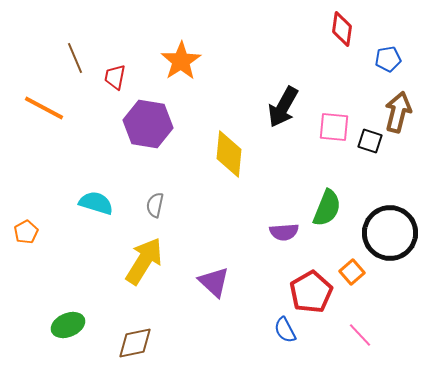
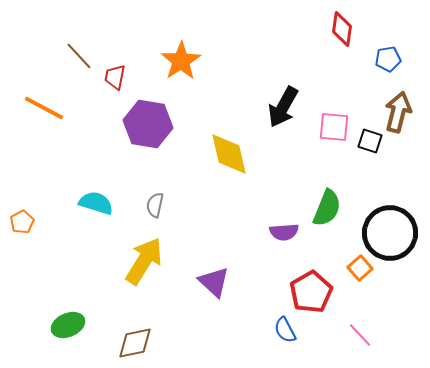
brown line: moved 4 px right, 2 px up; rotated 20 degrees counterclockwise
yellow diamond: rotated 18 degrees counterclockwise
orange pentagon: moved 4 px left, 10 px up
orange square: moved 8 px right, 4 px up
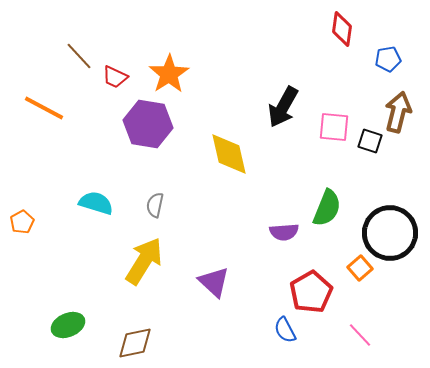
orange star: moved 12 px left, 13 px down
red trapezoid: rotated 76 degrees counterclockwise
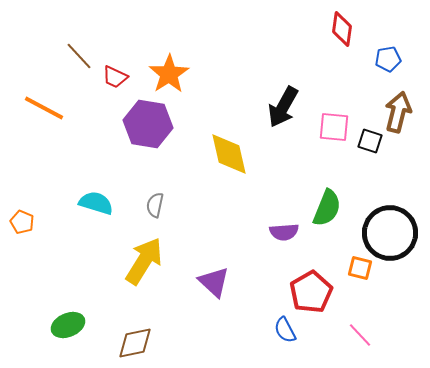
orange pentagon: rotated 20 degrees counterclockwise
orange square: rotated 35 degrees counterclockwise
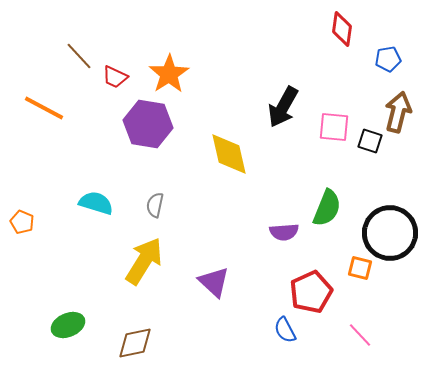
red pentagon: rotated 6 degrees clockwise
